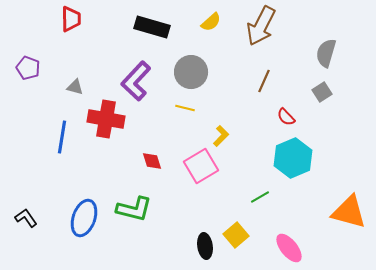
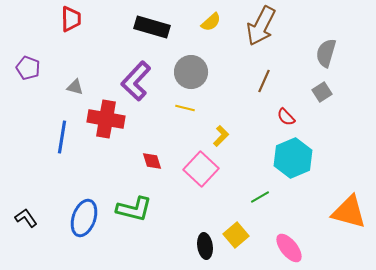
pink square: moved 3 px down; rotated 16 degrees counterclockwise
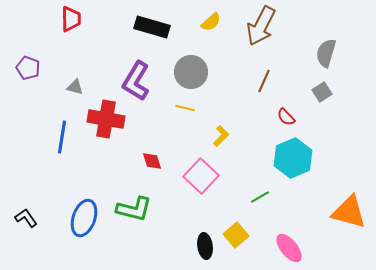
purple L-shape: rotated 12 degrees counterclockwise
pink square: moved 7 px down
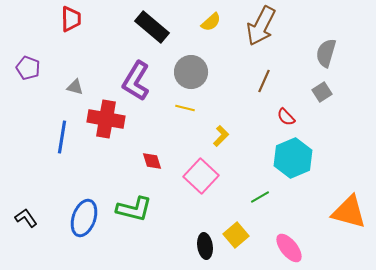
black rectangle: rotated 24 degrees clockwise
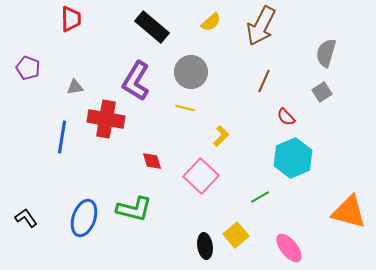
gray triangle: rotated 24 degrees counterclockwise
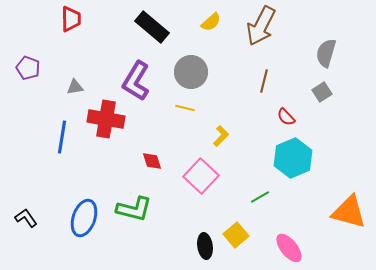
brown line: rotated 10 degrees counterclockwise
